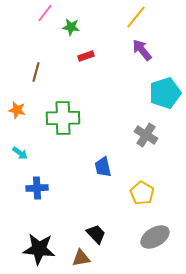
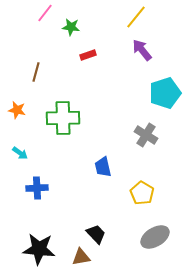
red rectangle: moved 2 px right, 1 px up
brown triangle: moved 1 px up
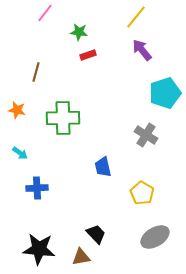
green star: moved 8 px right, 5 px down
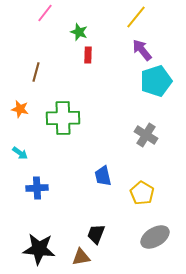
green star: rotated 12 degrees clockwise
red rectangle: rotated 70 degrees counterclockwise
cyan pentagon: moved 9 px left, 12 px up
orange star: moved 3 px right, 1 px up
blue trapezoid: moved 9 px down
black trapezoid: rotated 115 degrees counterclockwise
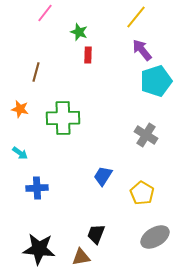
blue trapezoid: rotated 45 degrees clockwise
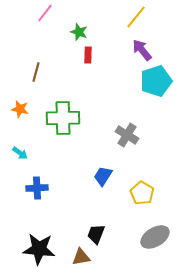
gray cross: moved 19 px left
